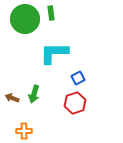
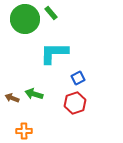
green rectangle: rotated 32 degrees counterclockwise
green arrow: rotated 90 degrees clockwise
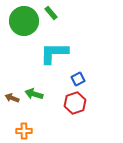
green circle: moved 1 px left, 2 px down
blue square: moved 1 px down
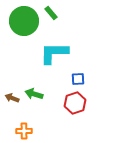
blue square: rotated 24 degrees clockwise
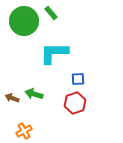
orange cross: rotated 28 degrees counterclockwise
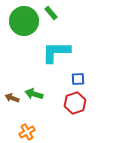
cyan L-shape: moved 2 px right, 1 px up
orange cross: moved 3 px right, 1 px down
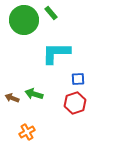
green circle: moved 1 px up
cyan L-shape: moved 1 px down
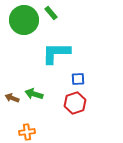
orange cross: rotated 21 degrees clockwise
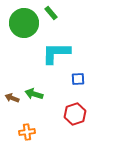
green circle: moved 3 px down
red hexagon: moved 11 px down
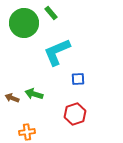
cyan L-shape: moved 1 px right, 1 px up; rotated 24 degrees counterclockwise
